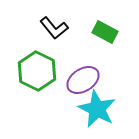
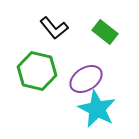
green rectangle: rotated 10 degrees clockwise
green hexagon: rotated 12 degrees counterclockwise
purple ellipse: moved 3 px right, 1 px up
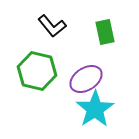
black L-shape: moved 2 px left, 2 px up
green rectangle: rotated 40 degrees clockwise
cyan star: moved 2 px left; rotated 12 degrees clockwise
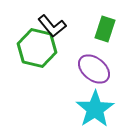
green rectangle: moved 3 px up; rotated 30 degrees clockwise
green hexagon: moved 23 px up
purple ellipse: moved 8 px right, 10 px up; rotated 72 degrees clockwise
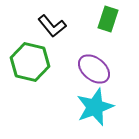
green rectangle: moved 3 px right, 10 px up
green hexagon: moved 7 px left, 14 px down
cyan star: moved 2 px up; rotated 12 degrees clockwise
